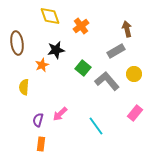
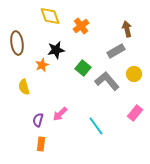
yellow semicircle: rotated 21 degrees counterclockwise
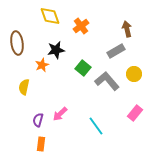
yellow semicircle: rotated 28 degrees clockwise
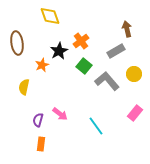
orange cross: moved 15 px down
black star: moved 3 px right, 1 px down; rotated 18 degrees counterclockwise
green square: moved 1 px right, 2 px up
pink arrow: rotated 98 degrees counterclockwise
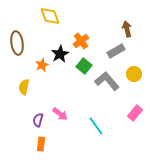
black star: moved 1 px right, 3 px down
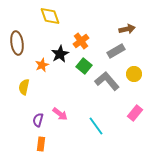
brown arrow: rotated 91 degrees clockwise
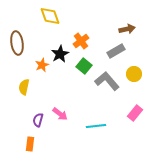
cyan line: rotated 60 degrees counterclockwise
orange rectangle: moved 11 px left
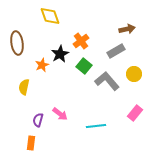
orange rectangle: moved 1 px right, 1 px up
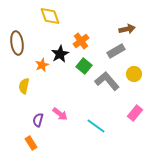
yellow semicircle: moved 1 px up
cyan line: rotated 42 degrees clockwise
orange rectangle: rotated 40 degrees counterclockwise
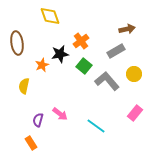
black star: rotated 18 degrees clockwise
